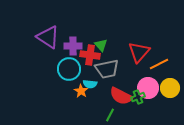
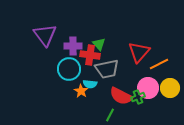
purple triangle: moved 3 px left, 2 px up; rotated 20 degrees clockwise
green triangle: moved 2 px left, 1 px up
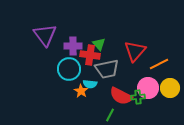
red triangle: moved 4 px left, 1 px up
green cross: rotated 16 degrees clockwise
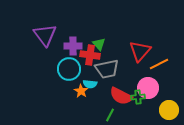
red triangle: moved 5 px right
yellow circle: moved 1 px left, 22 px down
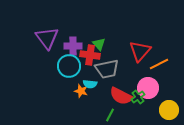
purple triangle: moved 2 px right, 3 px down
cyan circle: moved 3 px up
orange star: rotated 16 degrees counterclockwise
green cross: rotated 32 degrees counterclockwise
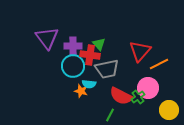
cyan circle: moved 4 px right
cyan semicircle: moved 1 px left
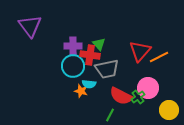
purple triangle: moved 17 px left, 12 px up
orange line: moved 7 px up
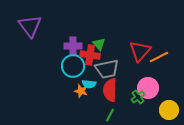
red semicircle: moved 11 px left, 6 px up; rotated 65 degrees clockwise
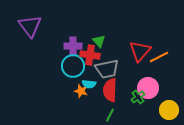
green triangle: moved 3 px up
